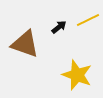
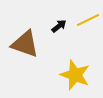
black arrow: moved 1 px up
yellow star: moved 2 px left
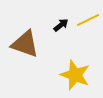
black arrow: moved 2 px right, 1 px up
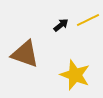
brown triangle: moved 10 px down
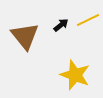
brown triangle: moved 18 px up; rotated 32 degrees clockwise
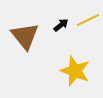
yellow star: moved 4 px up
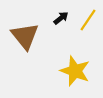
yellow line: rotated 30 degrees counterclockwise
black arrow: moved 7 px up
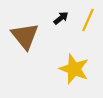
yellow line: rotated 10 degrees counterclockwise
yellow star: moved 1 px left, 2 px up
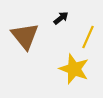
yellow line: moved 17 px down
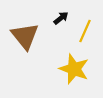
yellow line: moved 3 px left, 6 px up
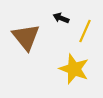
black arrow: rotated 119 degrees counterclockwise
brown triangle: moved 1 px right, 1 px down
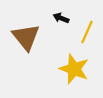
yellow line: moved 2 px right, 1 px down
